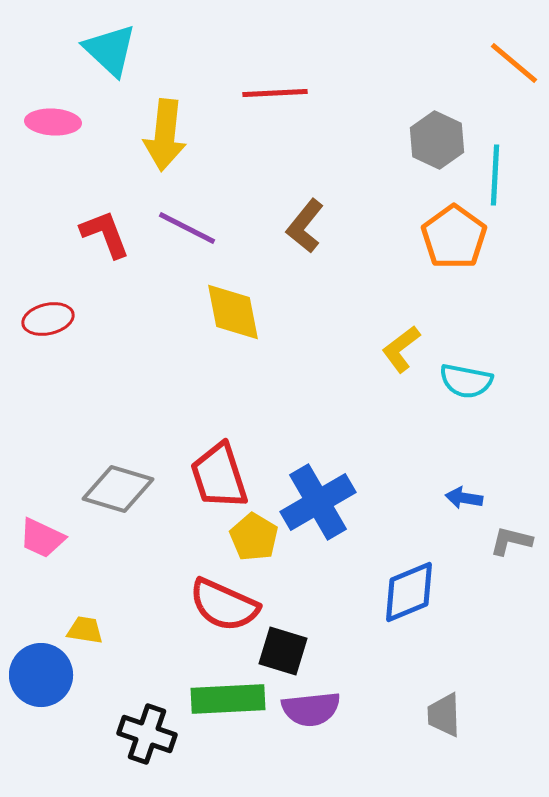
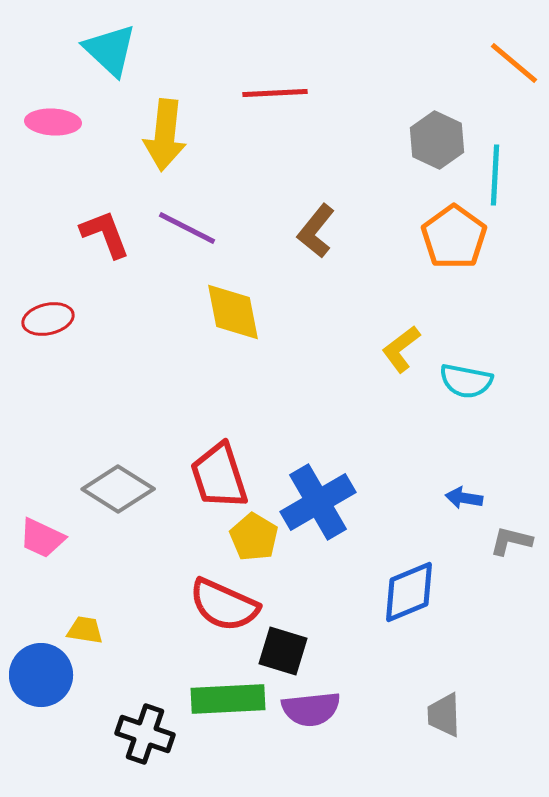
brown L-shape: moved 11 px right, 5 px down
gray diamond: rotated 16 degrees clockwise
black cross: moved 2 px left
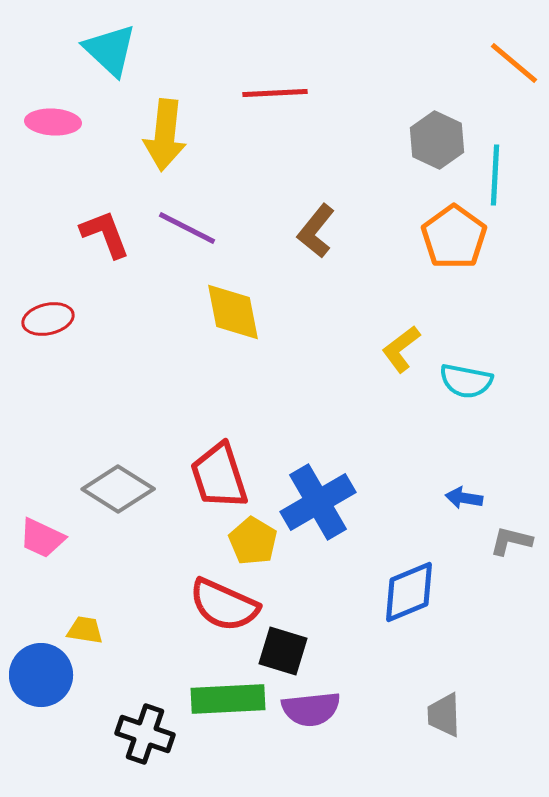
yellow pentagon: moved 1 px left, 4 px down
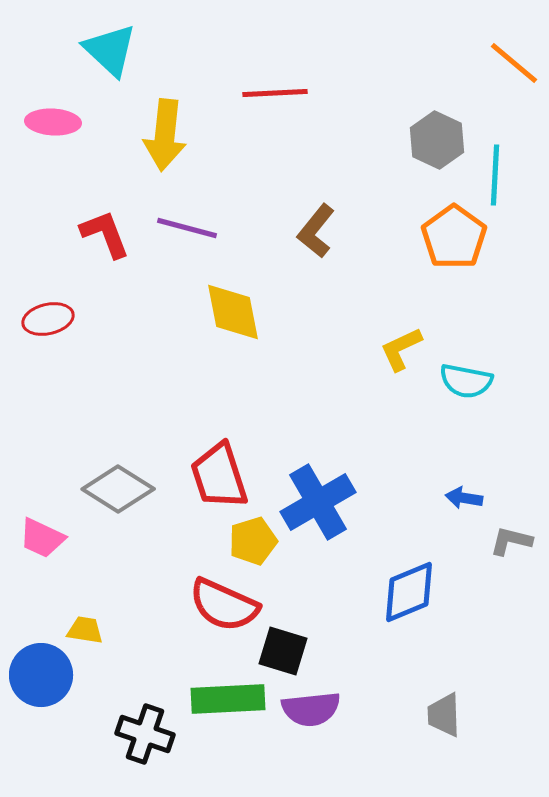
purple line: rotated 12 degrees counterclockwise
yellow L-shape: rotated 12 degrees clockwise
yellow pentagon: rotated 24 degrees clockwise
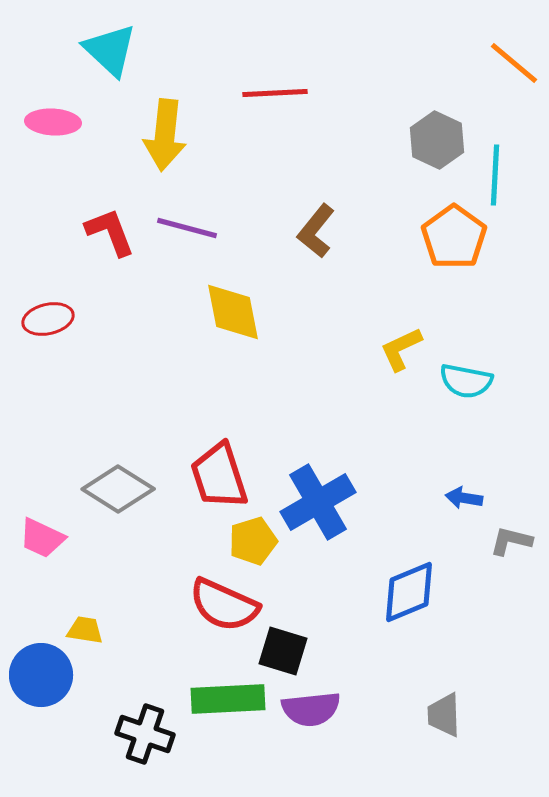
red L-shape: moved 5 px right, 2 px up
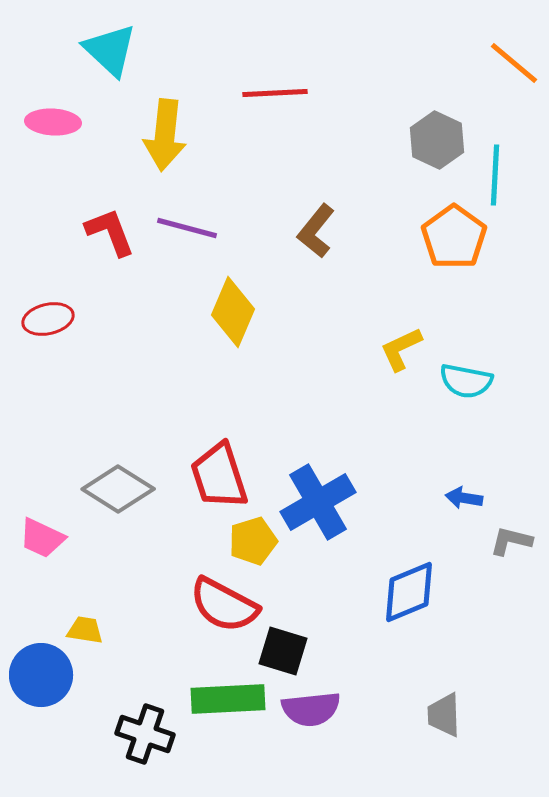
yellow diamond: rotated 34 degrees clockwise
red semicircle: rotated 4 degrees clockwise
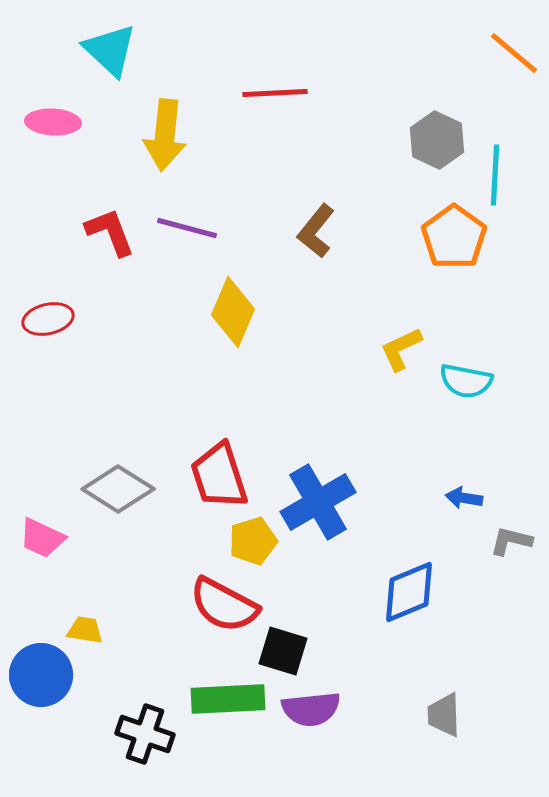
orange line: moved 10 px up
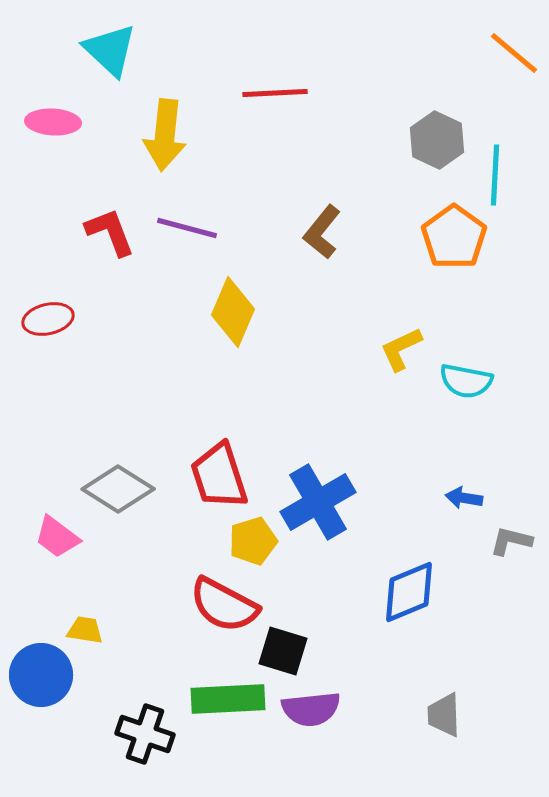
brown L-shape: moved 6 px right, 1 px down
pink trapezoid: moved 15 px right, 1 px up; rotated 12 degrees clockwise
